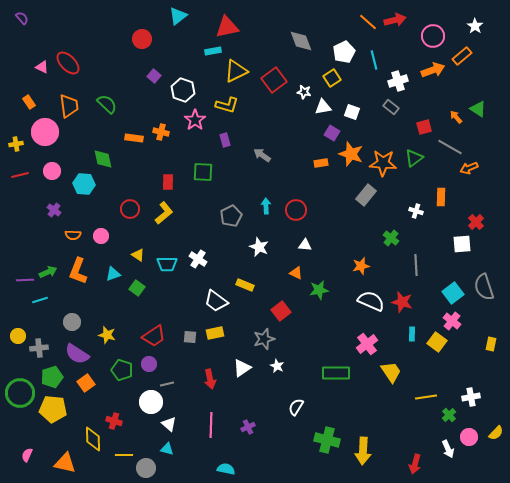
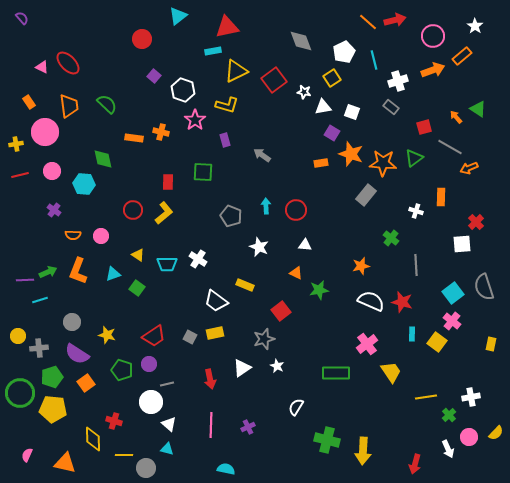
red circle at (130, 209): moved 3 px right, 1 px down
gray pentagon at (231, 216): rotated 25 degrees counterclockwise
gray square at (190, 337): rotated 24 degrees clockwise
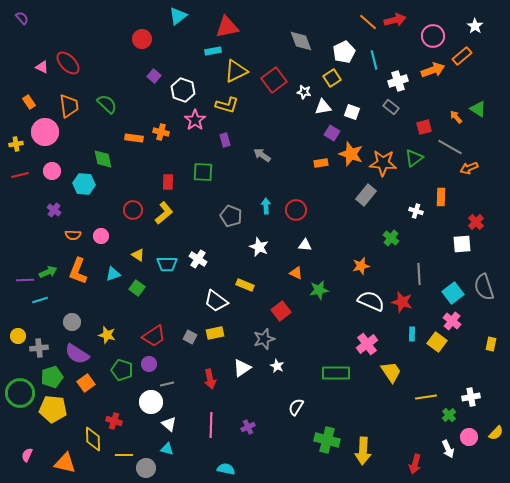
gray line at (416, 265): moved 3 px right, 9 px down
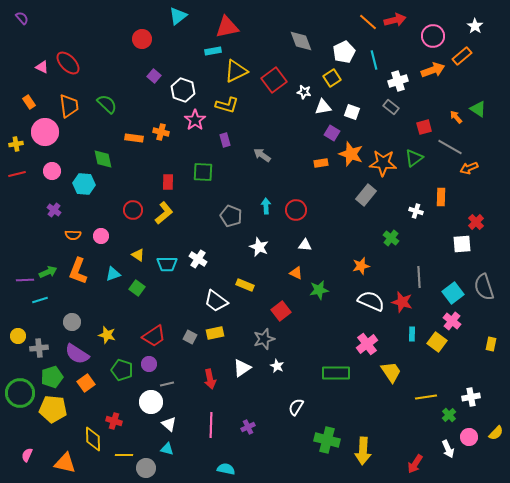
red line at (20, 175): moved 3 px left, 1 px up
gray line at (419, 274): moved 3 px down
red arrow at (415, 464): rotated 18 degrees clockwise
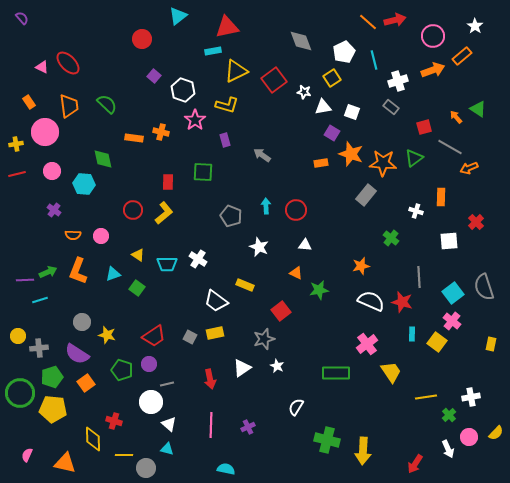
white square at (462, 244): moved 13 px left, 3 px up
gray circle at (72, 322): moved 10 px right
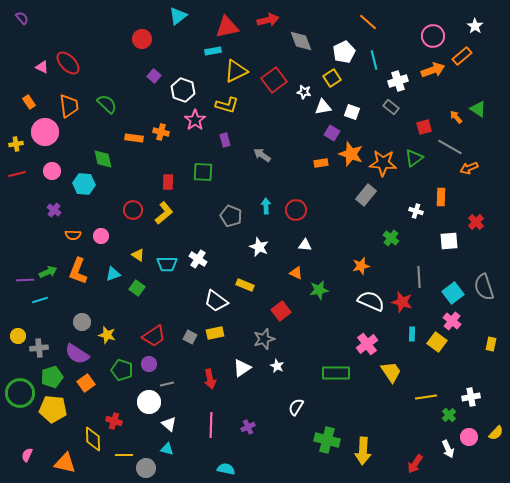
red arrow at (395, 20): moved 127 px left
white circle at (151, 402): moved 2 px left
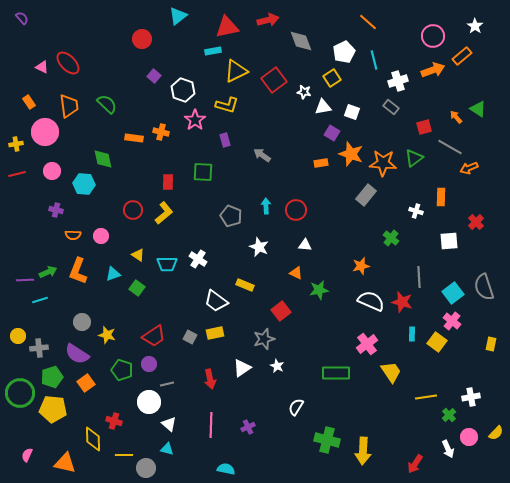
purple cross at (54, 210): moved 2 px right; rotated 24 degrees counterclockwise
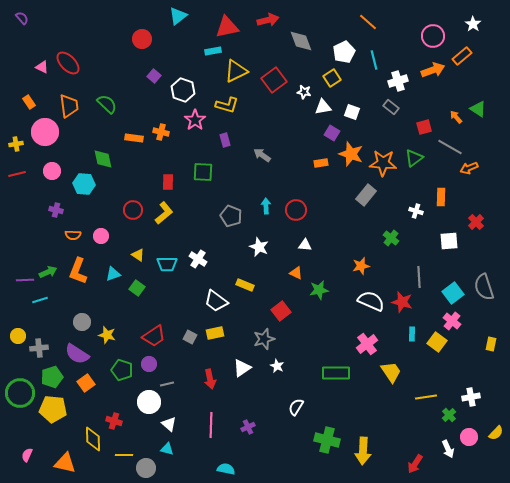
white star at (475, 26): moved 2 px left, 2 px up
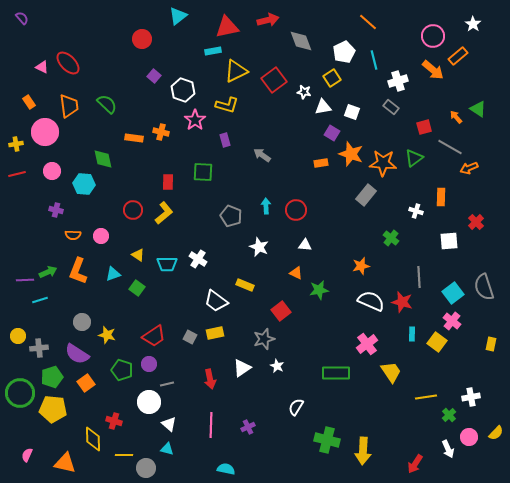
orange rectangle at (462, 56): moved 4 px left
orange arrow at (433, 70): rotated 60 degrees clockwise
